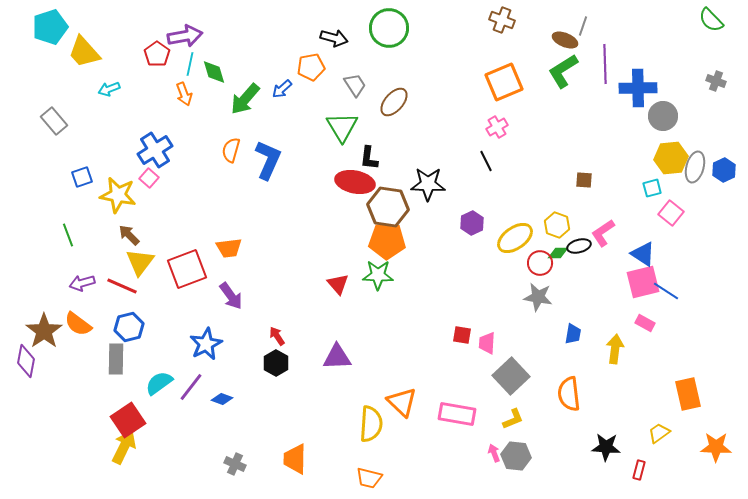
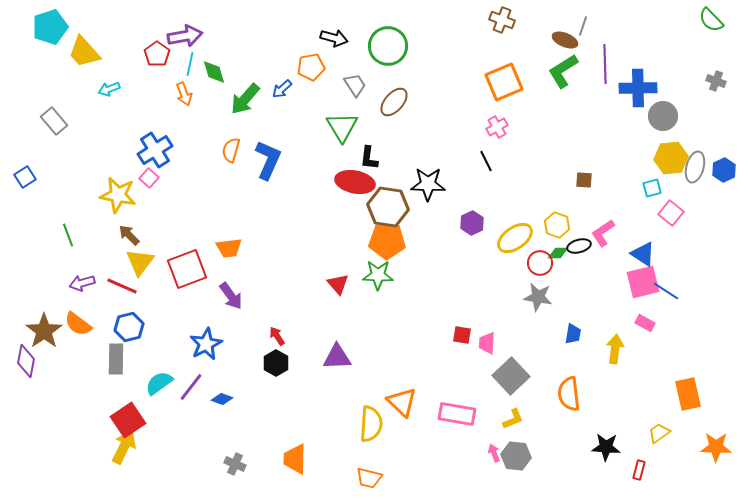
green circle at (389, 28): moved 1 px left, 18 px down
blue square at (82, 177): moved 57 px left; rotated 15 degrees counterclockwise
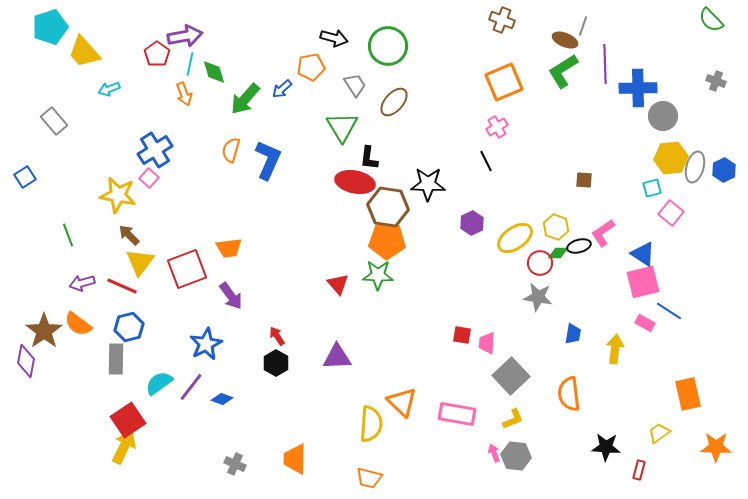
yellow hexagon at (557, 225): moved 1 px left, 2 px down
blue line at (666, 291): moved 3 px right, 20 px down
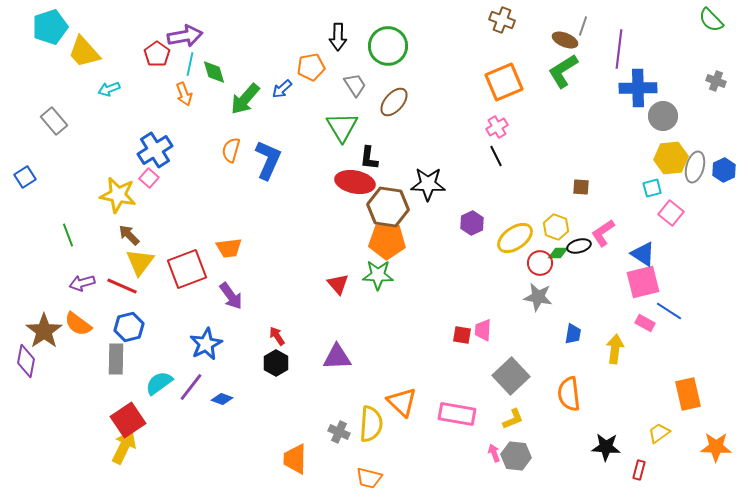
black arrow at (334, 38): moved 4 px right, 1 px up; rotated 76 degrees clockwise
purple line at (605, 64): moved 14 px right, 15 px up; rotated 9 degrees clockwise
black line at (486, 161): moved 10 px right, 5 px up
brown square at (584, 180): moved 3 px left, 7 px down
pink trapezoid at (487, 343): moved 4 px left, 13 px up
gray cross at (235, 464): moved 104 px right, 32 px up
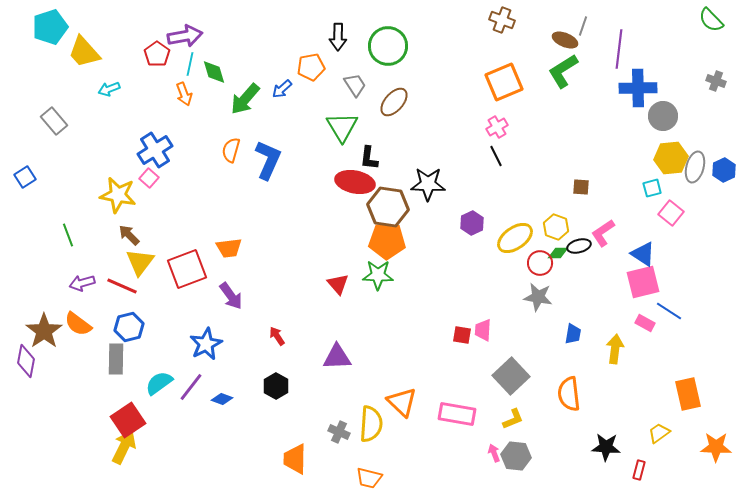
black hexagon at (276, 363): moved 23 px down
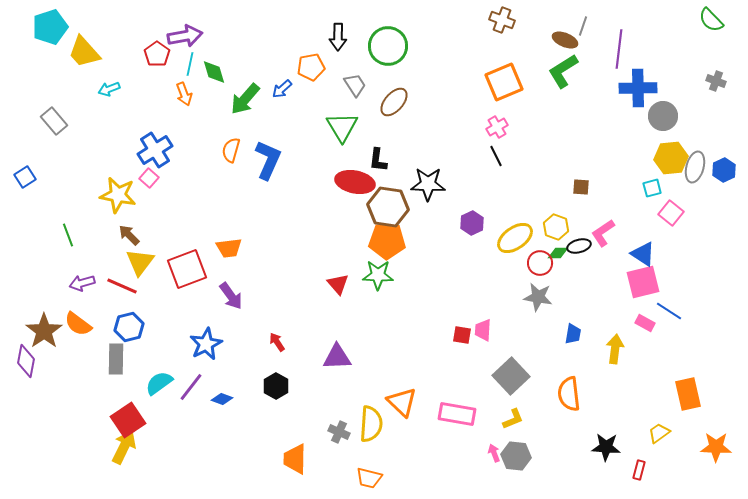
black L-shape at (369, 158): moved 9 px right, 2 px down
red arrow at (277, 336): moved 6 px down
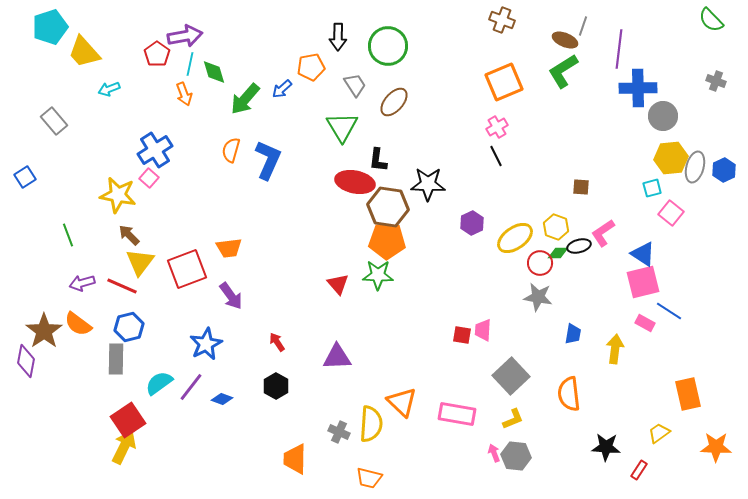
red rectangle at (639, 470): rotated 18 degrees clockwise
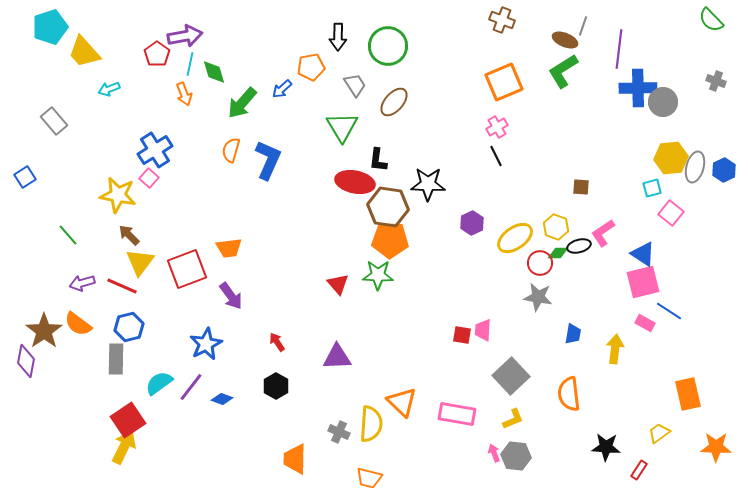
green arrow at (245, 99): moved 3 px left, 4 px down
gray circle at (663, 116): moved 14 px up
green line at (68, 235): rotated 20 degrees counterclockwise
orange pentagon at (387, 241): moved 3 px right, 1 px up
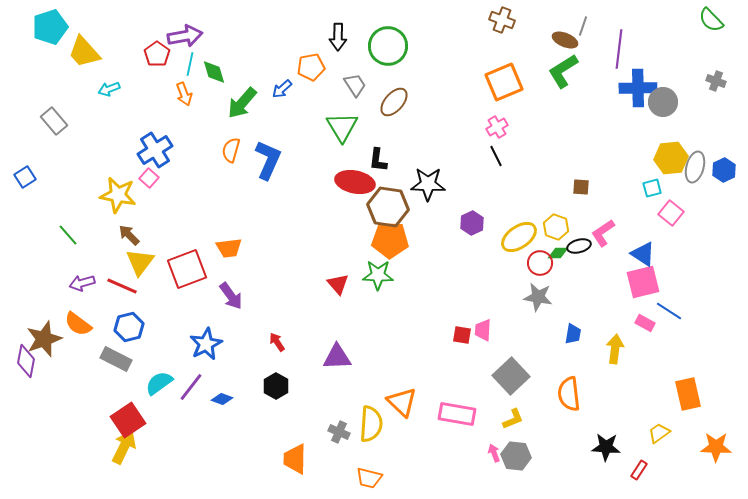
yellow ellipse at (515, 238): moved 4 px right, 1 px up
brown star at (44, 331): moved 8 px down; rotated 15 degrees clockwise
gray rectangle at (116, 359): rotated 64 degrees counterclockwise
